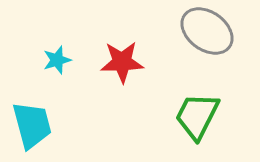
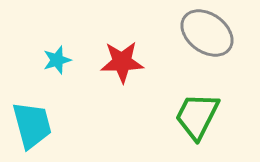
gray ellipse: moved 2 px down
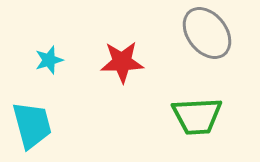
gray ellipse: rotated 16 degrees clockwise
cyan star: moved 8 px left
green trapezoid: rotated 120 degrees counterclockwise
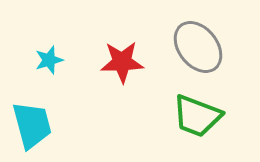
gray ellipse: moved 9 px left, 14 px down
green trapezoid: rotated 24 degrees clockwise
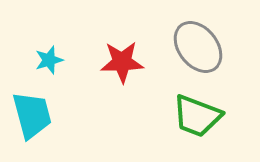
cyan trapezoid: moved 10 px up
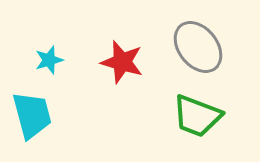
red star: rotated 18 degrees clockwise
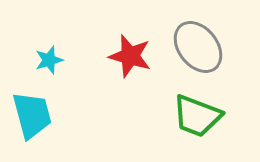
red star: moved 8 px right, 6 px up
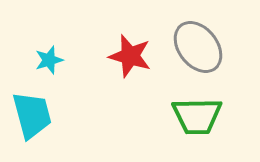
green trapezoid: rotated 22 degrees counterclockwise
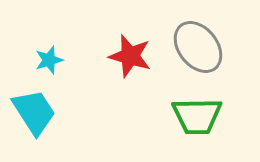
cyan trapezoid: moved 2 px right, 3 px up; rotated 18 degrees counterclockwise
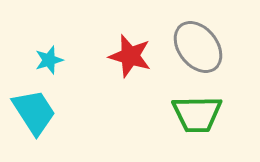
green trapezoid: moved 2 px up
